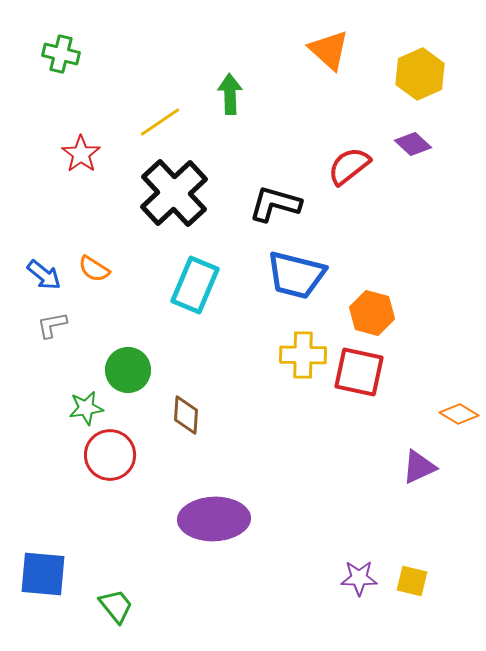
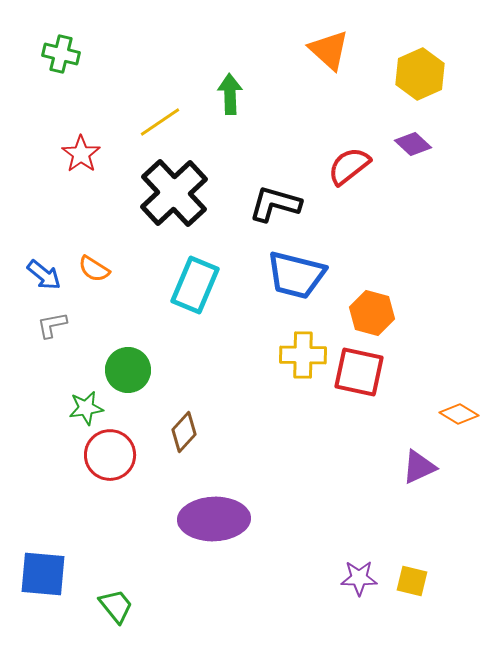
brown diamond: moved 2 px left, 17 px down; rotated 39 degrees clockwise
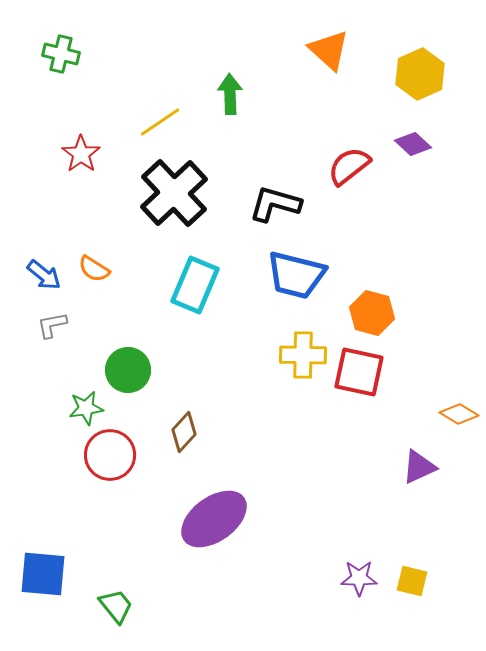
purple ellipse: rotated 34 degrees counterclockwise
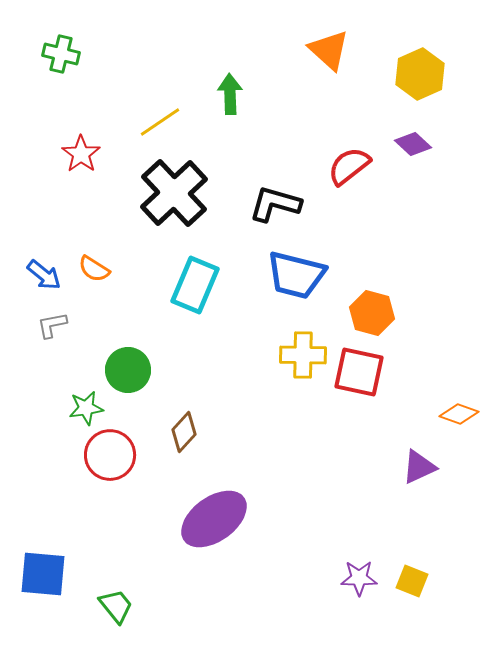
orange diamond: rotated 12 degrees counterclockwise
yellow square: rotated 8 degrees clockwise
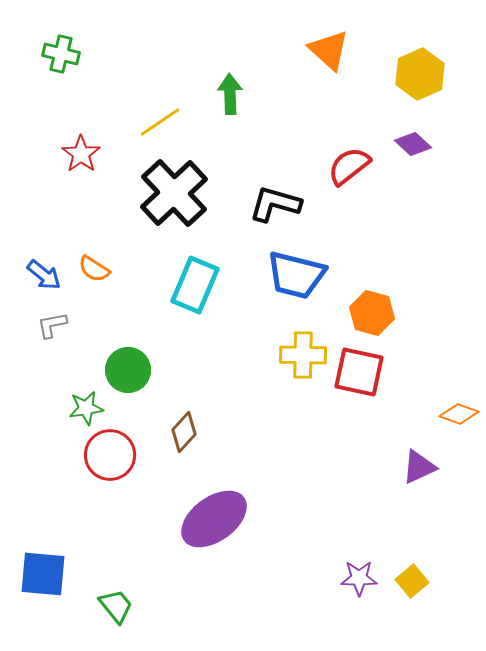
yellow square: rotated 28 degrees clockwise
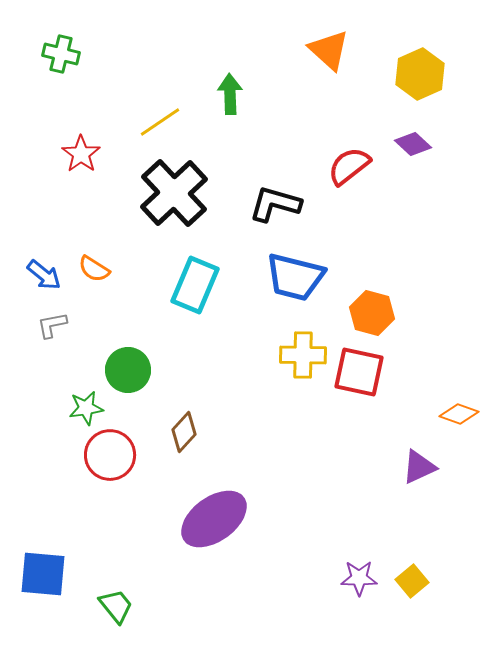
blue trapezoid: moved 1 px left, 2 px down
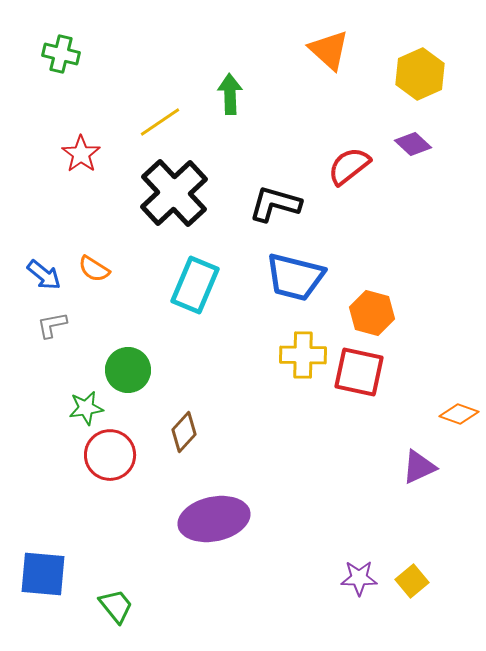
purple ellipse: rotated 24 degrees clockwise
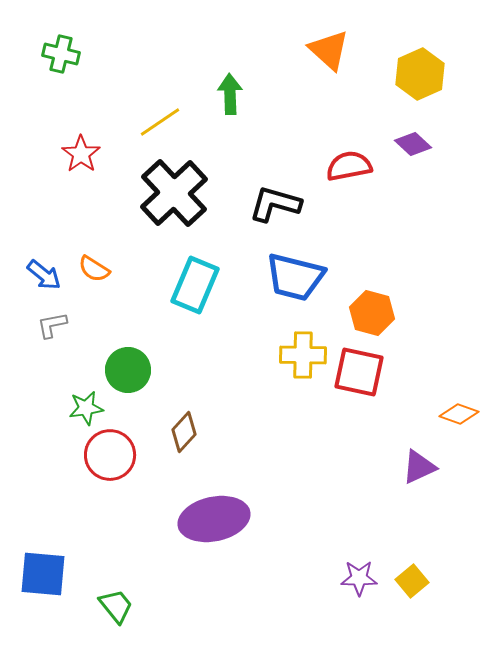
red semicircle: rotated 27 degrees clockwise
